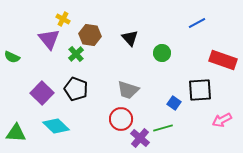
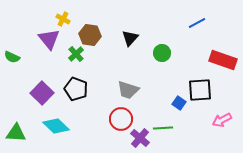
black triangle: rotated 24 degrees clockwise
blue square: moved 5 px right
green line: rotated 12 degrees clockwise
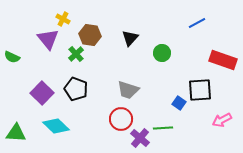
purple triangle: moved 1 px left
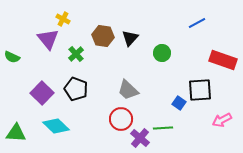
brown hexagon: moved 13 px right, 1 px down
gray trapezoid: rotated 25 degrees clockwise
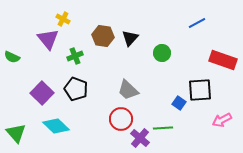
green cross: moved 1 px left, 2 px down; rotated 21 degrees clockwise
green triangle: rotated 45 degrees clockwise
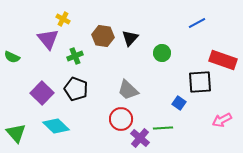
black square: moved 8 px up
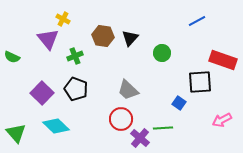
blue line: moved 2 px up
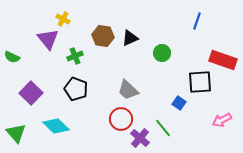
blue line: rotated 42 degrees counterclockwise
black triangle: rotated 24 degrees clockwise
purple square: moved 11 px left
green line: rotated 54 degrees clockwise
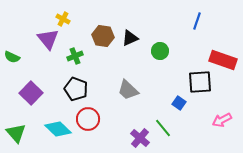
green circle: moved 2 px left, 2 px up
red circle: moved 33 px left
cyan diamond: moved 2 px right, 3 px down
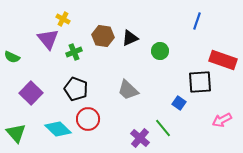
green cross: moved 1 px left, 4 px up
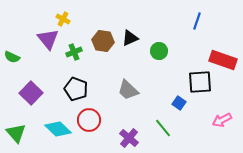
brown hexagon: moved 5 px down
green circle: moved 1 px left
red circle: moved 1 px right, 1 px down
purple cross: moved 11 px left
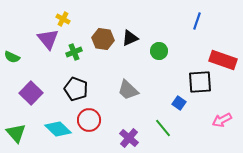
brown hexagon: moved 2 px up
